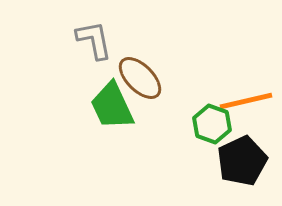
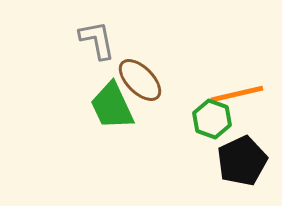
gray L-shape: moved 3 px right
brown ellipse: moved 2 px down
orange line: moved 9 px left, 7 px up
green hexagon: moved 5 px up
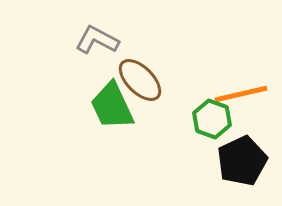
gray L-shape: rotated 51 degrees counterclockwise
orange line: moved 4 px right
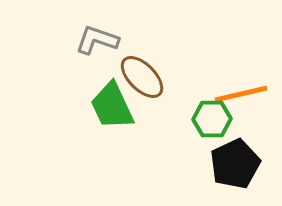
gray L-shape: rotated 9 degrees counterclockwise
brown ellipse: moved 2 px right, 3 px up
green hexagon: rotated 21 degrees counterclockwise
black pentagon: moved 7 px left, 3 px down
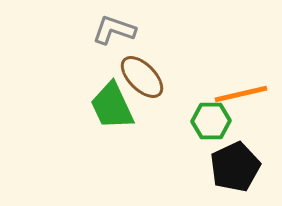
gray L-shape: moved 17 px right, 10 px up
green hexagon: moved 1 px left, 2 px down
black pentagon: moved 3 px down
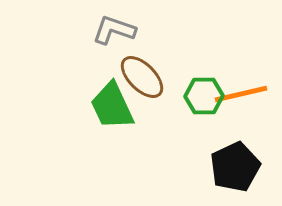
green hexagon: moved 7 px left, 25 px up
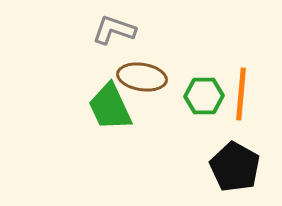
brown ellipse: rotated 36 degrees counterclockwise
orange line: rotated 72 degrees counterclockwise
green trapezoid: moved 2 px left, 1 px down
black pentagon: rotated 18 degrees counterclockwise
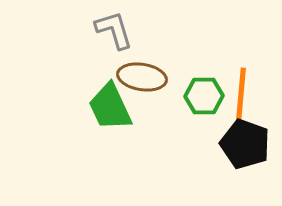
gray L-shape: rotated 54 degrees clockwise
black pentagon: moved 10 px right, 23 px up; rotated 9 degrees counterclockwise
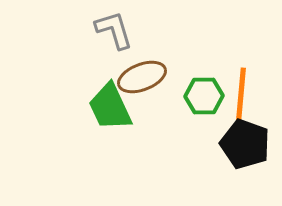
brown ellipse: rotated 30 degrees counterclockwise
